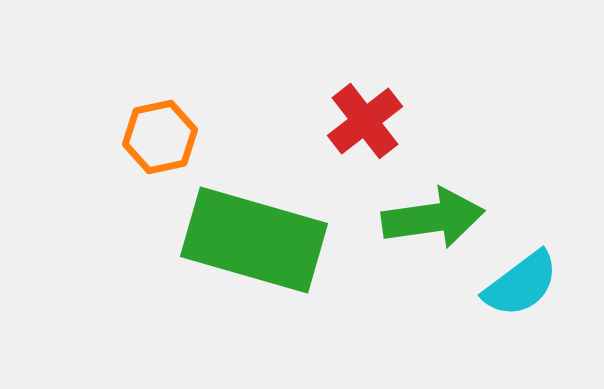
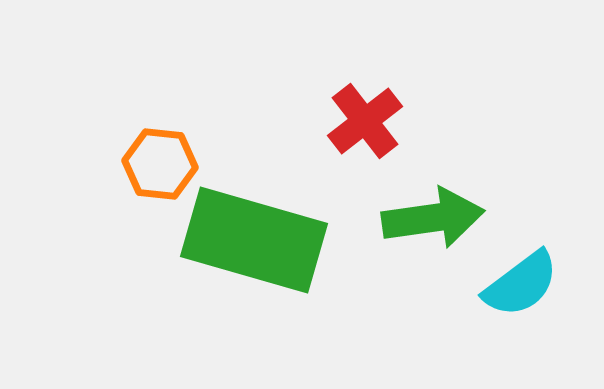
orange hexagon: moved 27 px down; rotated 18 degrees clockwise
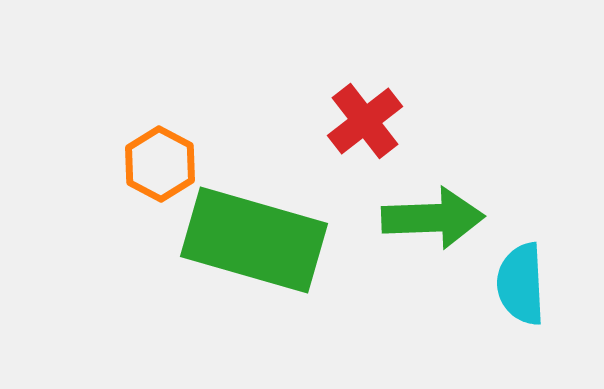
orange hexagon: rotated 22 degrees clockwise
green arrow: rotated 6 degrees clockwise
cyan semicircle: rotated 124 degrees clockwise
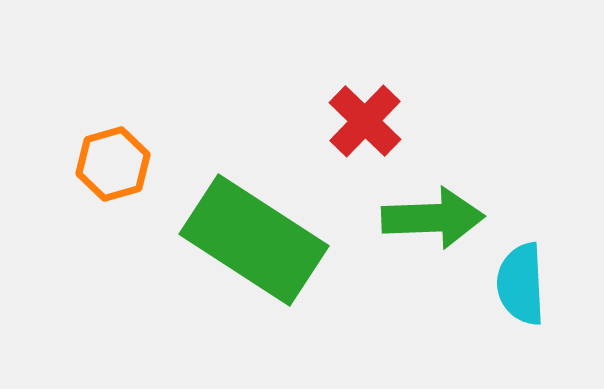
red cross: rotated 8 degrees counterclockwise
orange hexagon: moved 47 px left; rotated 16 degrees clockwise
green rectangle: rotated 17 degrees clockwise
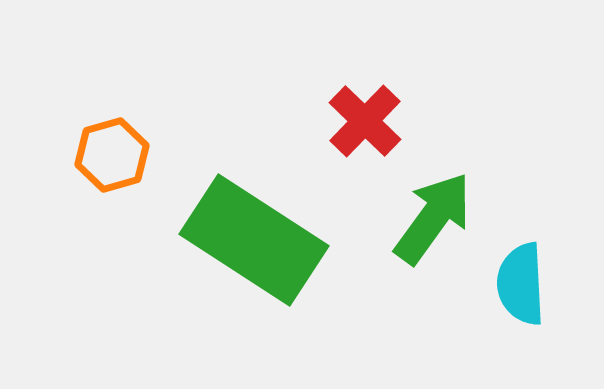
orange hexagon: moved 1 px left, 9 px up
green arrow: rotated 52 degrees counterclockwise
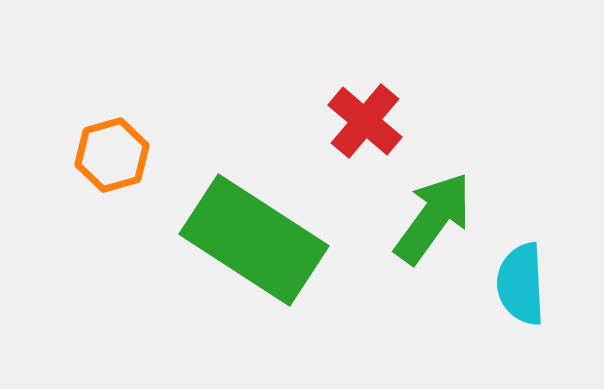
red cross: rotated 4 degrees counterclockwise
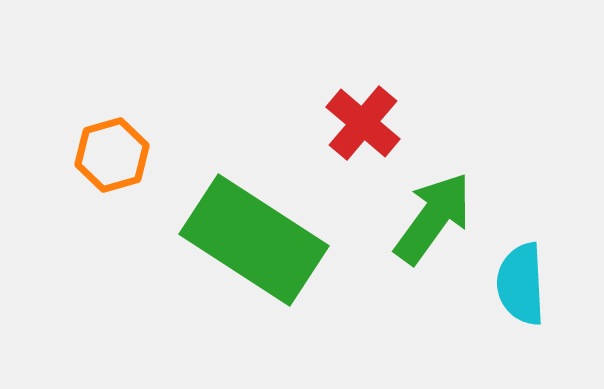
red cross: moved 2 px left, 2 px down
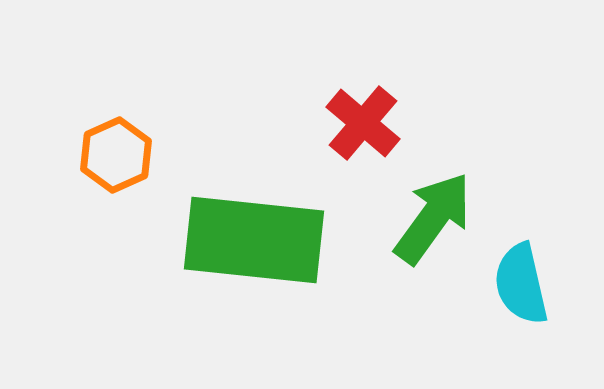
orange hexagon: moved 4 px right; rotated 8 degrees counterclockwise
green rectangle: rotated 27 degrees counterclockwise
cyan semicircle: rotated 10 degrees counterclockwise
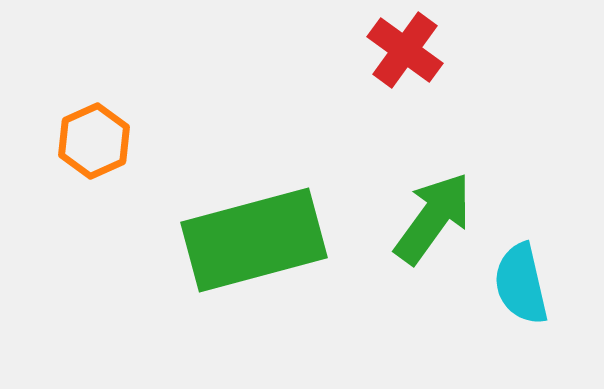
red cross: moved 42 px right, 73 px up; rotated 4 degrees counterclockwise
orange hexagon: moved 22 px left, 14 px up
green rectangle: rotated 21 degrees counterclockwise
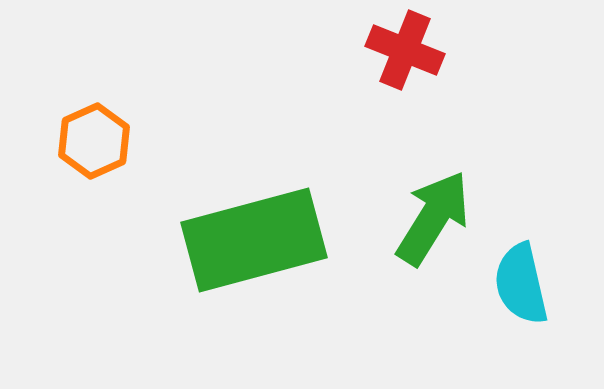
red cross: rotated 14 degrees counterclockwise
green arrow: rotated 4 degrees counterclockwise
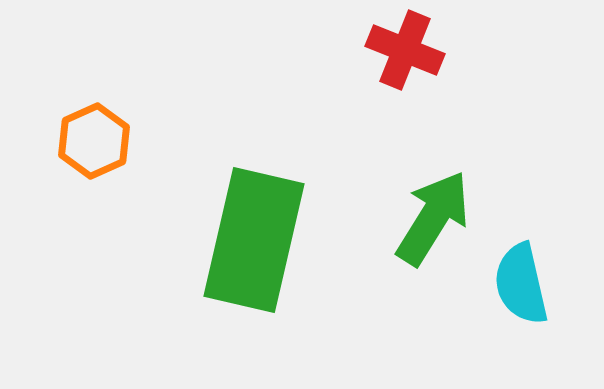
green rectangle: rotated 62 degrees counterclockwise
